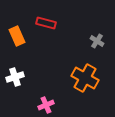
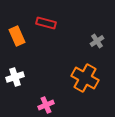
gray cross: rotated 24 degrees clockwise
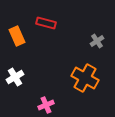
white cross: rotated 12 degrees counterclockwise
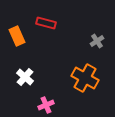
white cross: moved 10 px right; rotated 18 degrees counterclockwise
